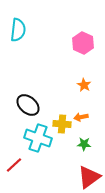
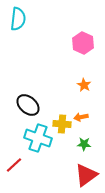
cyan semicircle: moved 11 px up
red triangle: moved 3 px left, 2 px up
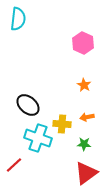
orange arrow: moved 6 px right
red triangle: moved 2 px up
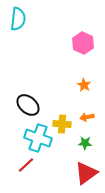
green star: moved 1 px right, 1 px up
red line: moved 12 px right
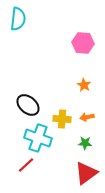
pink hexagon: rotated 20 degrees counterclockwise
yellow cross: moved 5 px up
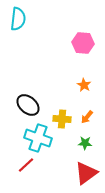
orange arrow: rotated 40 degrees counterclockwise
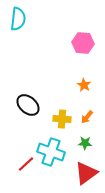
cyan cross: moved 13 px right, 14 px down
red line: moved 1 px up
